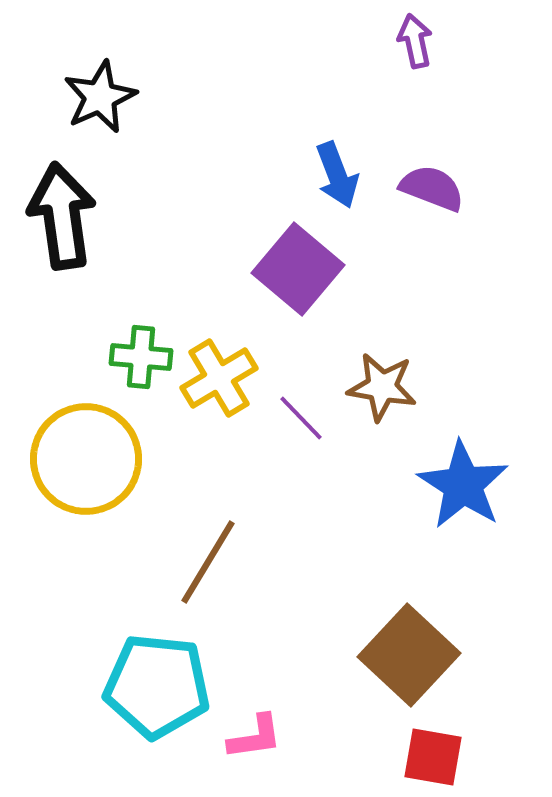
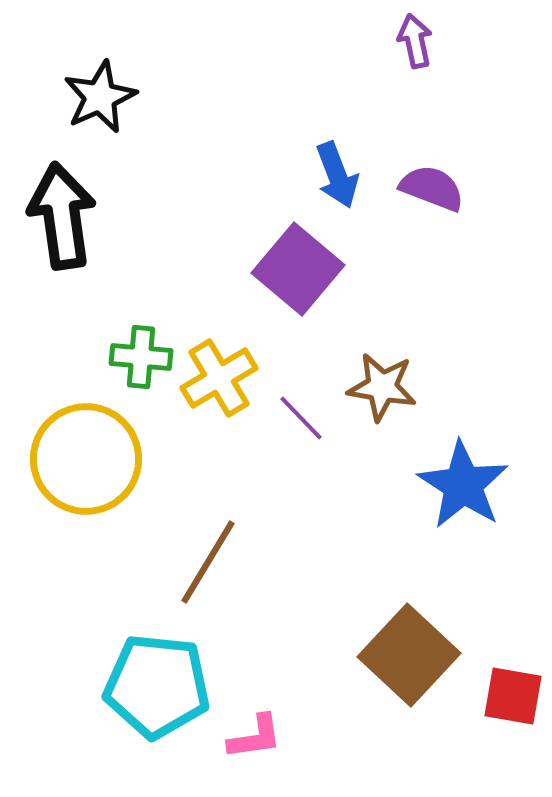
red square: moved 80 px right, 61 px up
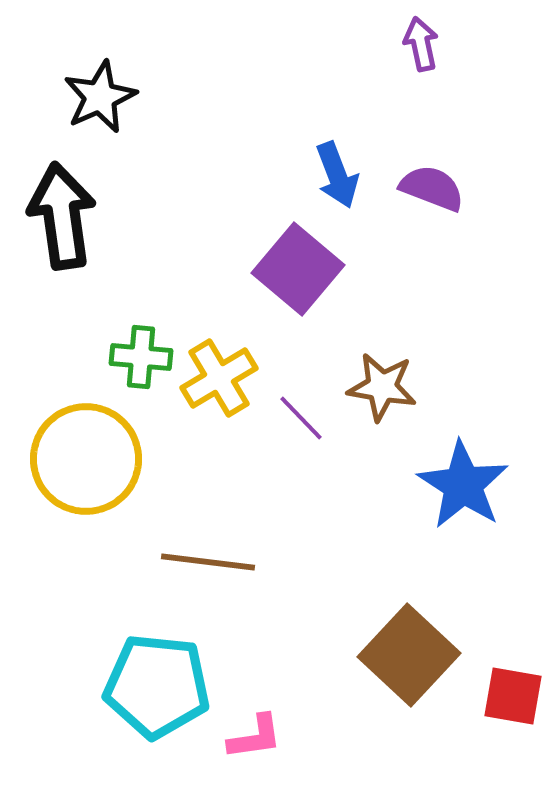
purple arrow: moved 6 px right, 3 px down
brown line: rotated 66 degrees clockwise
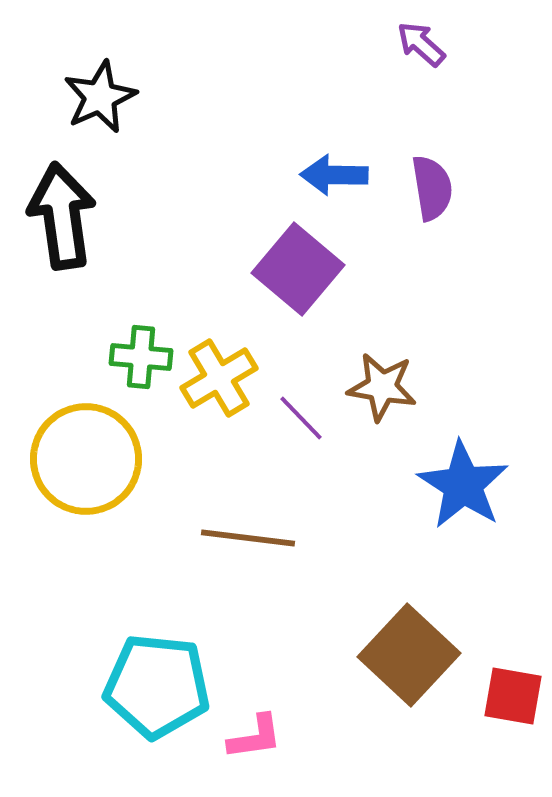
purple arrow: rotated 36 degrees counterclockwise
blue arrow: moved 3 px left; rotated 112 degrees clockwise
purple semicircle: rotated 60 degrees clockwise
brown line: moved 40 px right, 24 px up
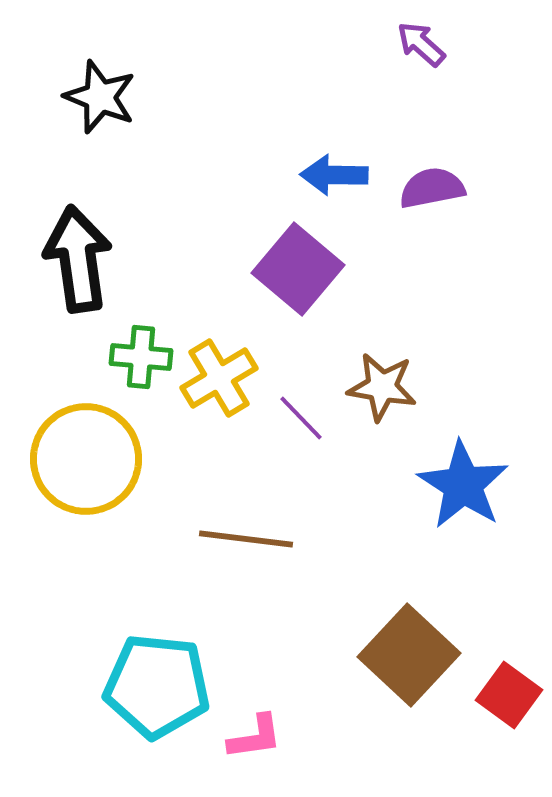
black star: rotated 26 degrees counterclockwise
purple semicircle: rotated 92 degrees counterclockwise
black arrow: moved 16 px right, 43 px down
brown line: moved 2 px left, 1 px down
red square: moved 4 px left, 1 px up; rotated 26 degrees clockwise
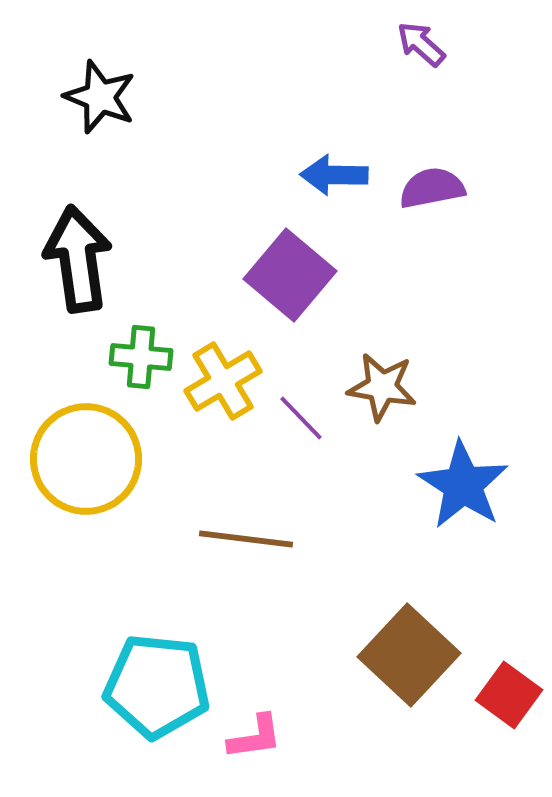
purple square: moved 8 px left, 6 px down
yellow cross: moved 4 px right, 3 px down
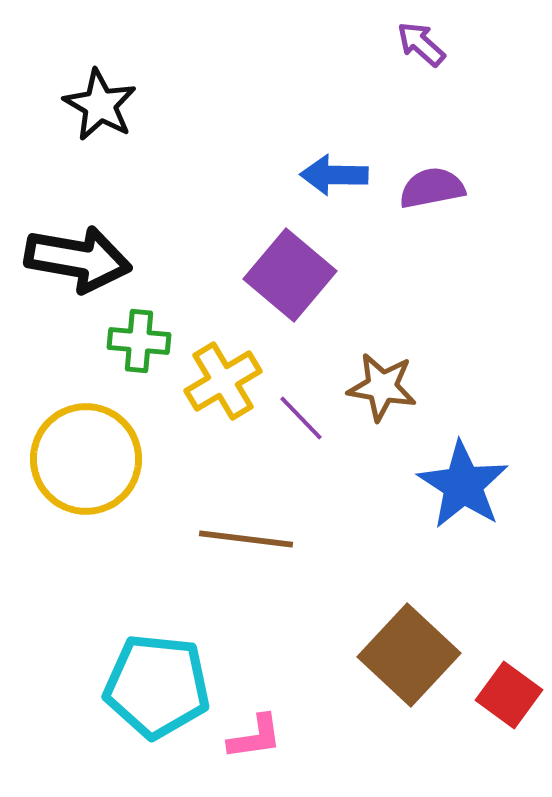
black star: moved 8 px down; rotated 8 degrees clockwise
black arrow: rotated 108 degrees clockwise
green cross: moved 2 px left, 16 px up
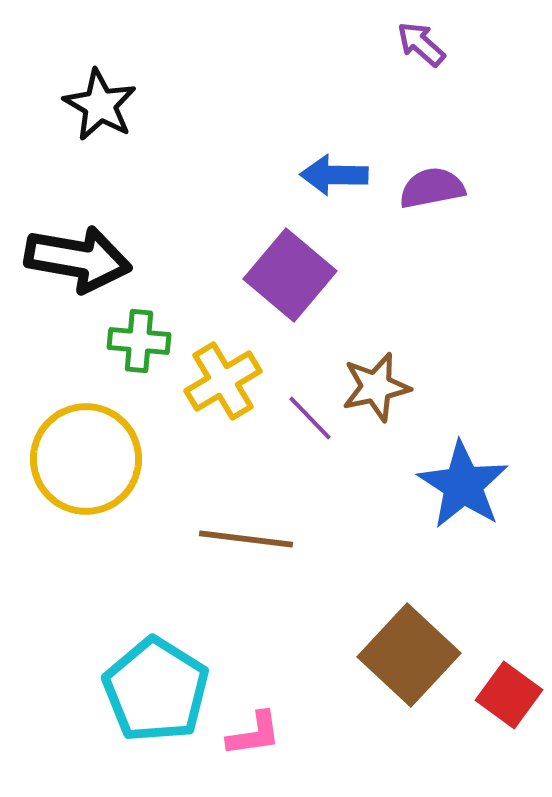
brown star: moved 6 px left; rotated 22 degrees counterclockwise
purple line: moved 9 px right
cyan pentagon: moved 1 px left, 4 px down; rotated 26 degrees clockwise
pink L-shape: moved 1 px left, 3 px up
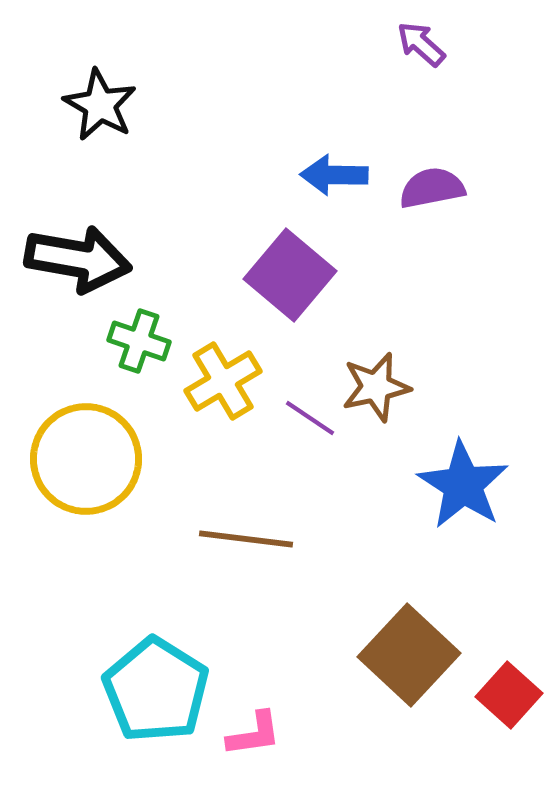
green cross: rotated 14 degrees clockwise
purple line: rotated 12 degrees counterclockwise
red square: rotated 6 degrees clockwise
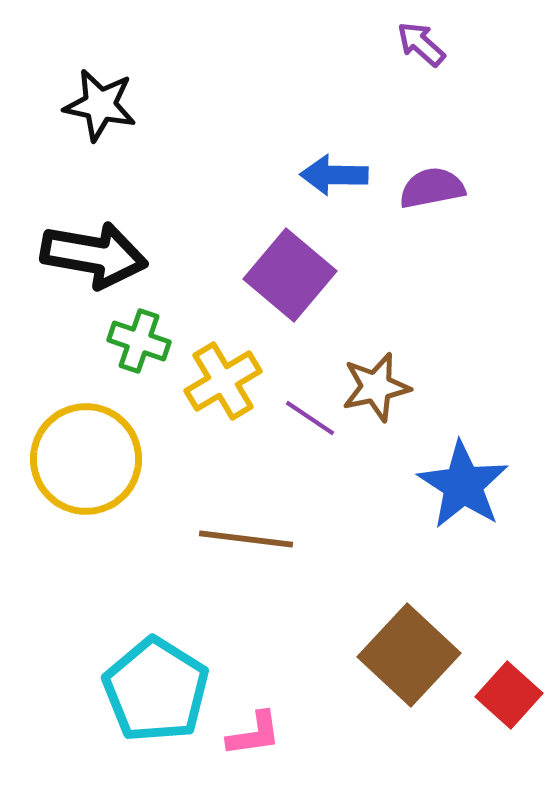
black star: rotated 18 degrees counterclockwise
black arrow: moved 16 px right, 4 px up
